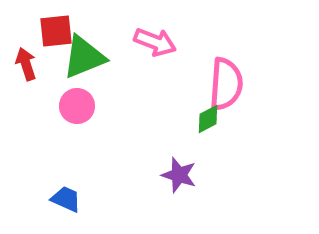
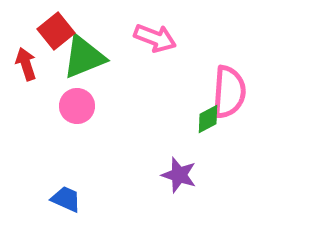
red square: rotated 33 degrees counterclockwise
pink arrow: moved 4 px up
pink semicircle: moved 3 px right, 8 px down
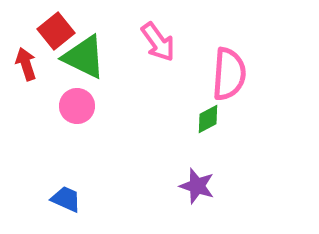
pink arrow: moved 3 px right, 4 px down; rotated 33 degrees clockwise
green triangle: rotated 48 degrees clockwise
pink semicircle: moved 18 px up
purple star: moved 18 px right, 11 px down
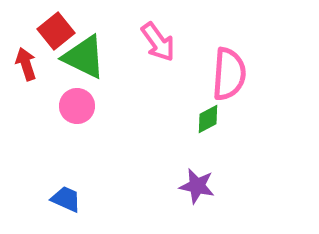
purple star: rotated 6 degrees counterclockwise
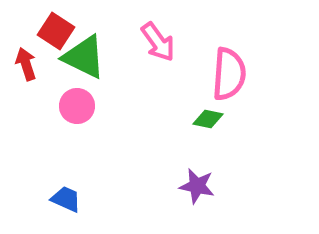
red square: rotated 18 degrees counterclockwise
green diamond: rotated 40 degrees clockwise
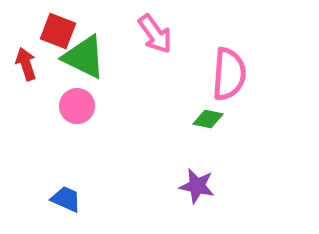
red square: moved 2 px right; rotated 12 degrees counterclockwise
pink arrow: moved 3 px left, 8 px up
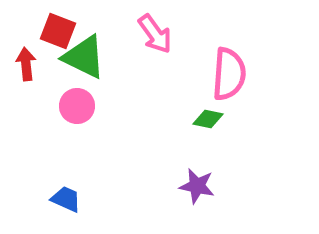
red arrow: rotated 12 degrees clockwise
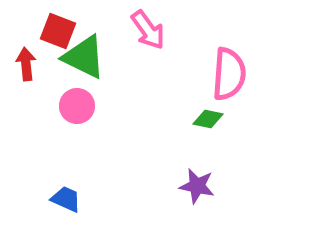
pink arrow: moved 7 px left, 4 px up
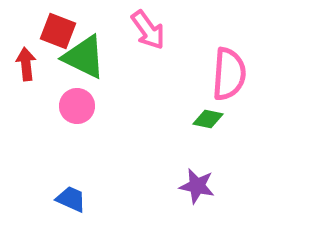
blue trapezoid: moved 5 px right
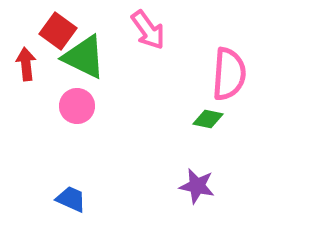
red square: rotated 15 degrees clockwise
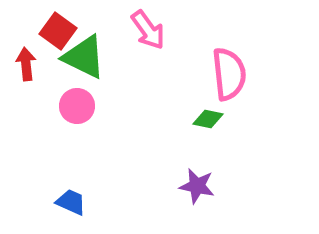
pink semicircle: rotated 10 degrees counterclockwise
blue trapezoid: moved 3 px down
